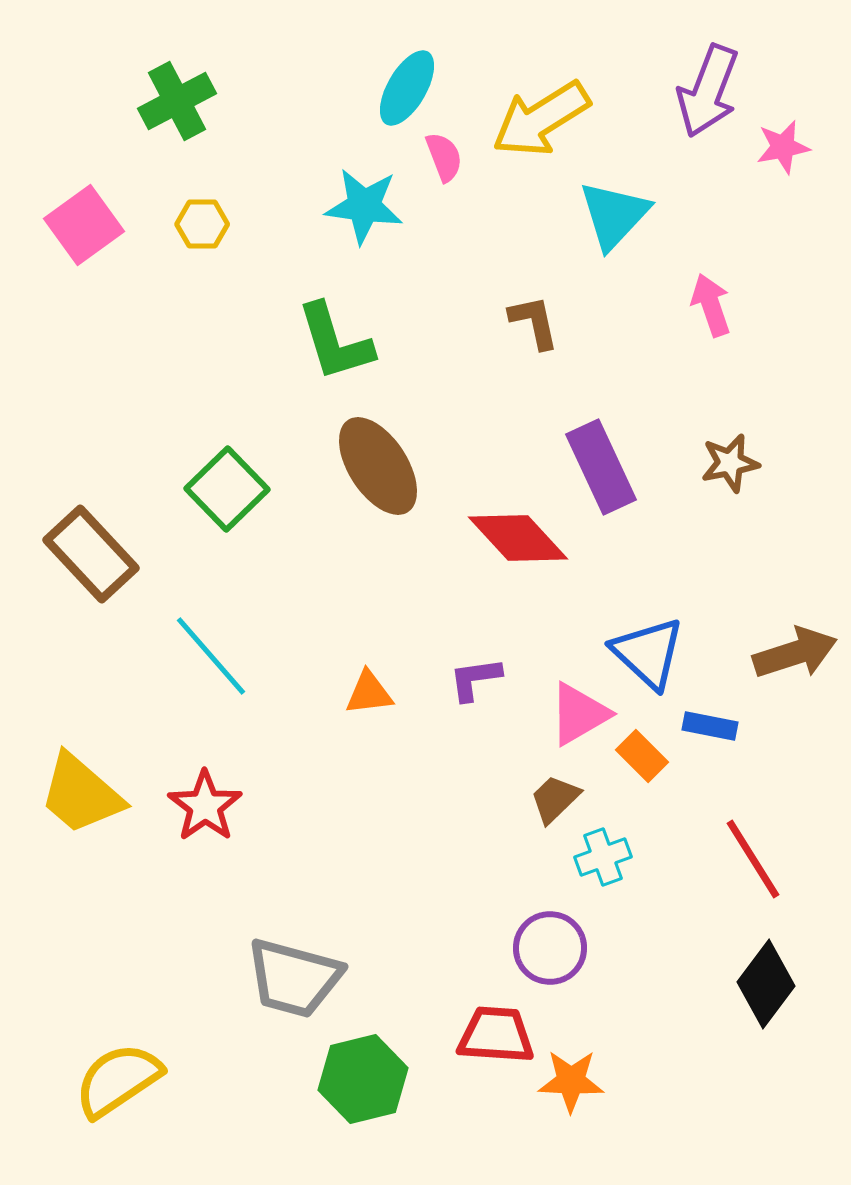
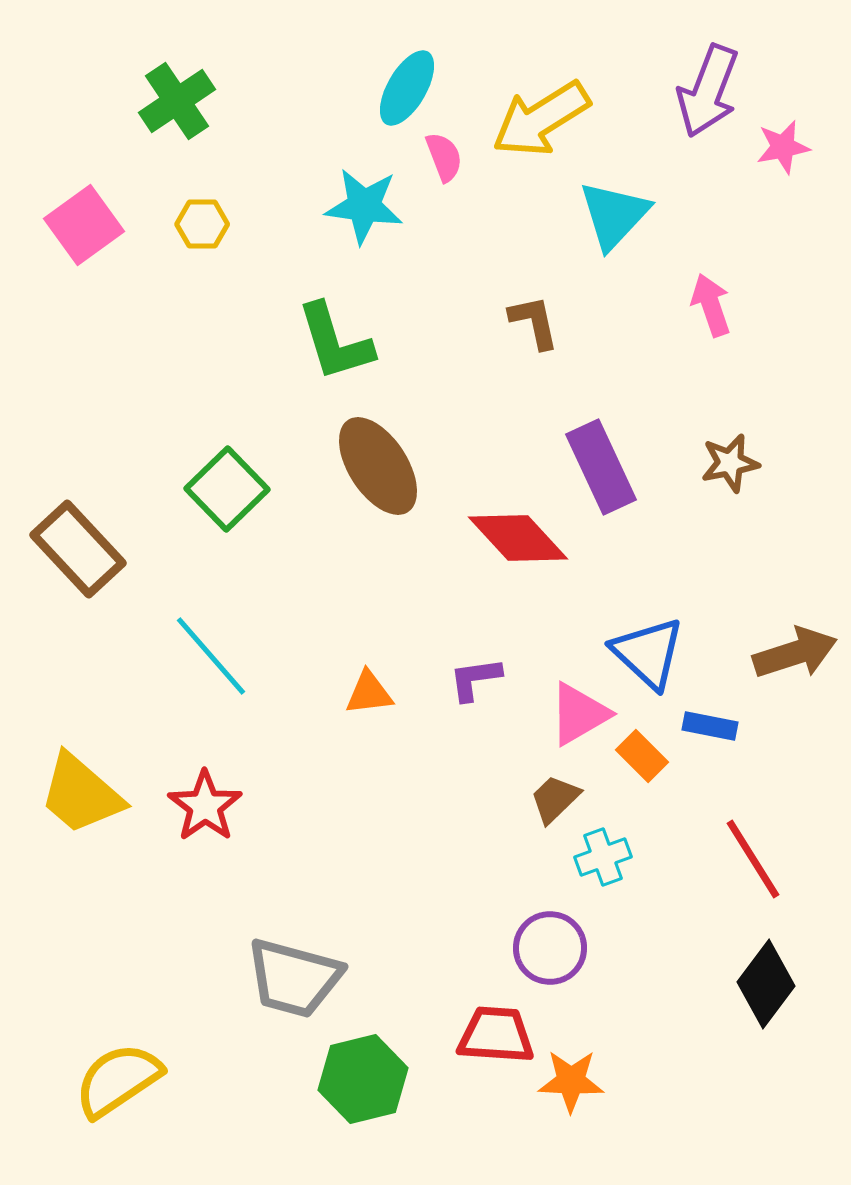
green cross: rotated 6 degrees counterclockwise
brown rectangle: moved 13 px left, 5 px up
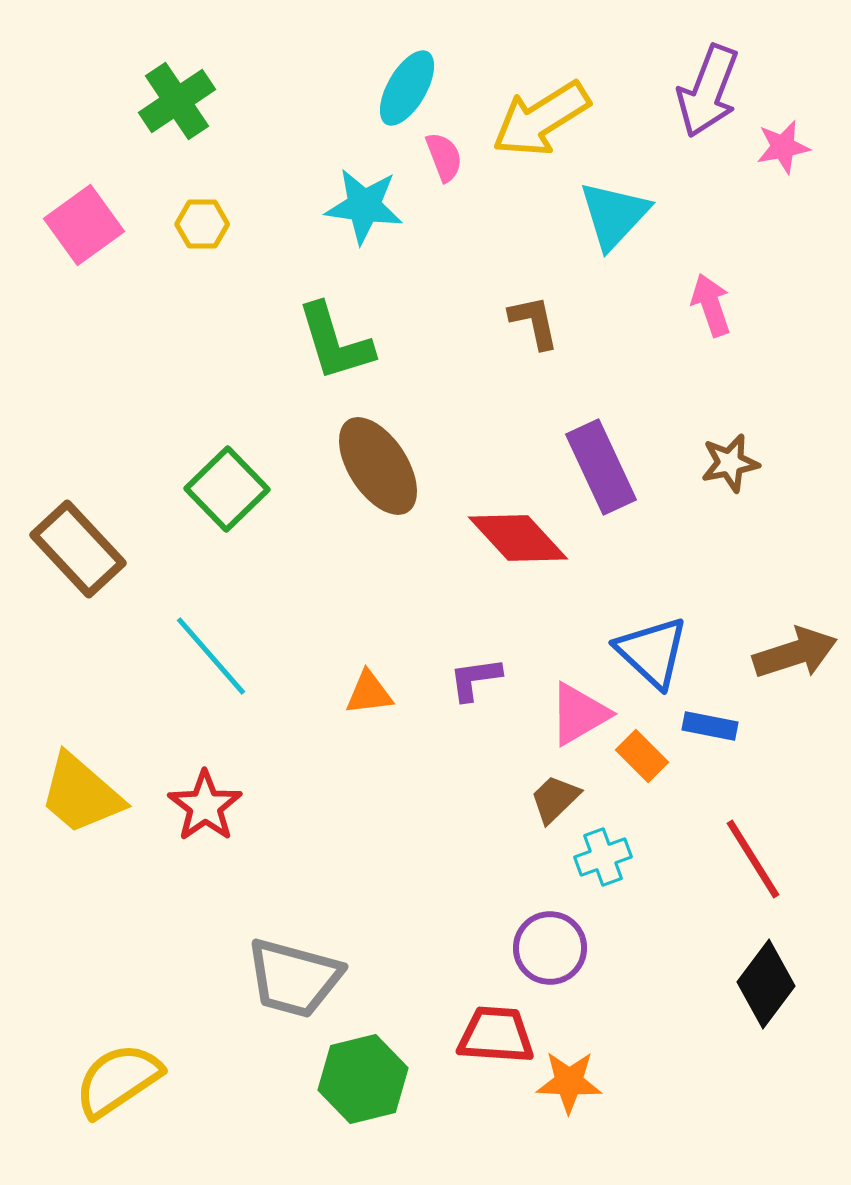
blue triangle: moved 4 px right, 1 px up
orange star: moved 2 px left, 1 px down
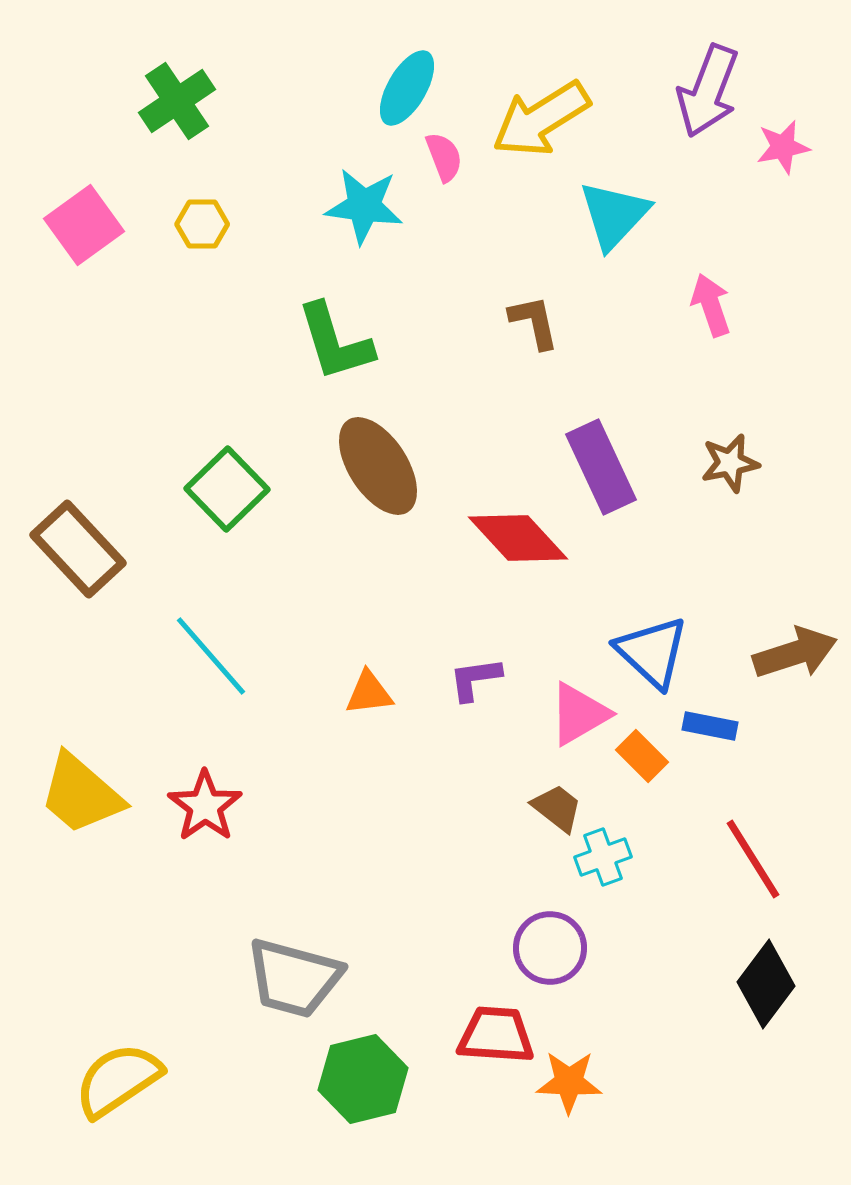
brown trapezoid: moved 2 px right, 9 px down; rotated 82 degrees clockwise
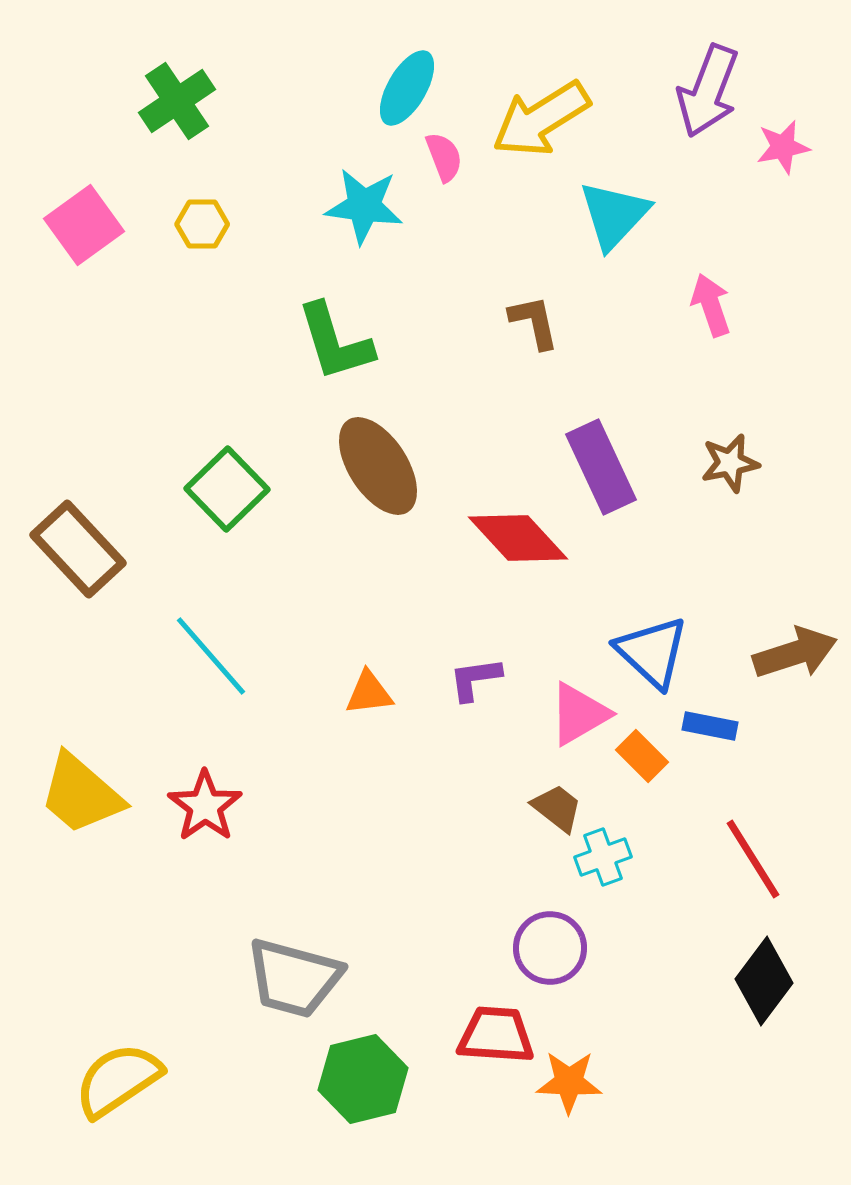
black diamond: moved 2 px left, 3 px up
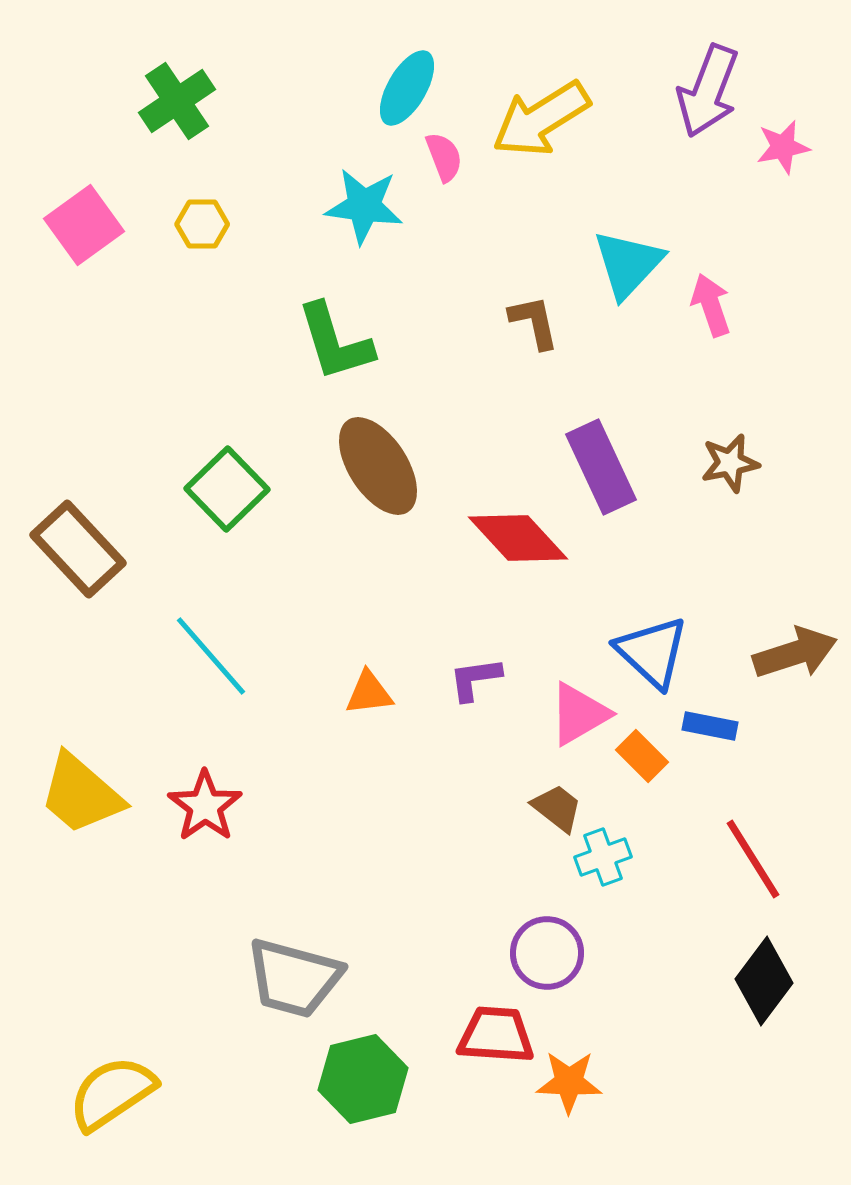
cyan triangle: moved 14 px right, 49 px down
purple circle: moved 3 px left, 5 px down
yellow semicircle: moved 6 px left, 13 px down
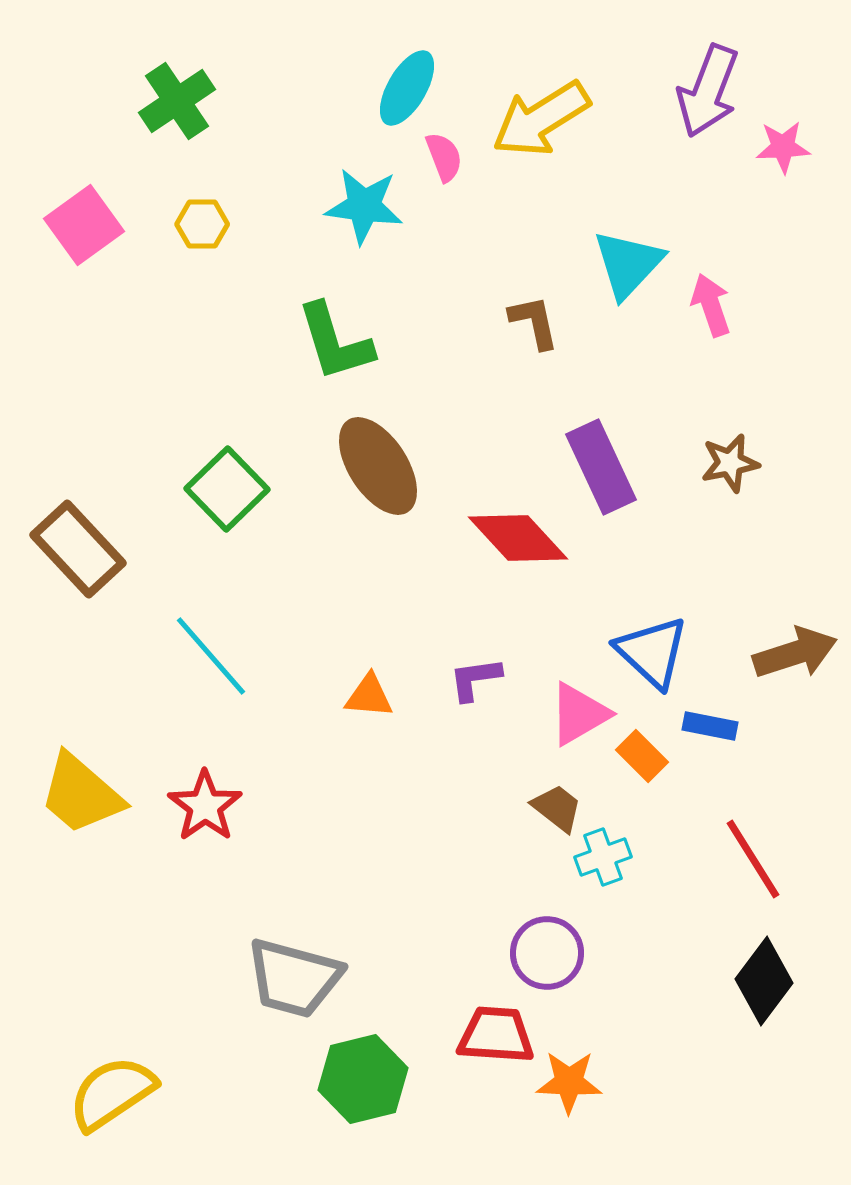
pink star: rotated 8 degrees clockwise
orange triangle: moved 3 px down; rotated 12 degrees clockwise
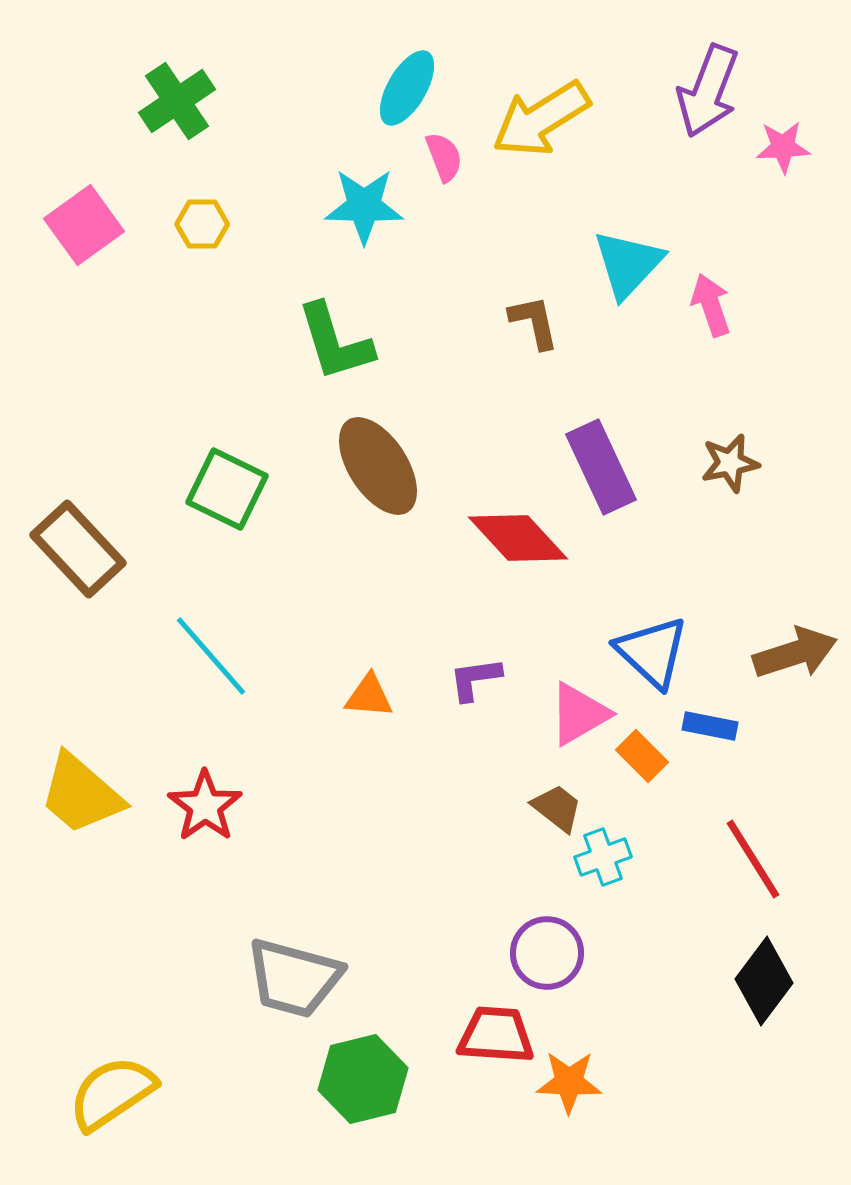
cyan star: rotated 6 degrees counterclockwise
green square: rotated 20 degrees counterclockwise
